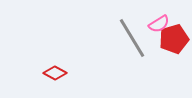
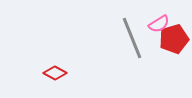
gray line: rotated 9 degrees clockwise
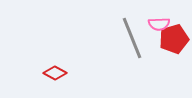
pink semicircle: rotated 30 degrees clockwise
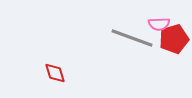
gray line: rotated 48 degrees counterclockwise
red diamond: rotated 45 degrees clockwise
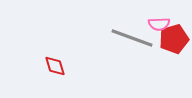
red diamond: moved 7 px up
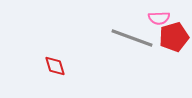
pink semicircle: moved 6 px up
red pentagon: moved 2 px up
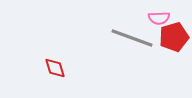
red diamond: moved 2 px down
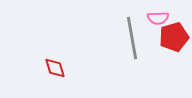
pink semicircle: moved 1 px left
gray line: rotated 60 degrees clockwise
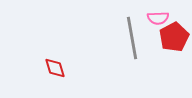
red pentagon: rotated 12 degrees counterclockwise
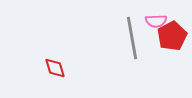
pink semicircle: moved 2 px left, 3 px down
red pentagon: moved 2 px left, 1 px up
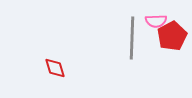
gray line: rotated 12 degrees clockwise
